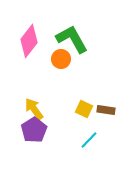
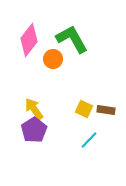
pink diamond: moved 1 px up
orange circle: moved 8 px left
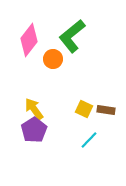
green L-shape: moved 3 px up; rotated 100 degrees counterclockwise
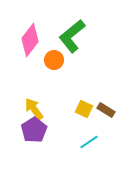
pink diamond: moved 1 px right
orange circle: moved 1 px right, 1 px down
brown rectangle: rotated 24 degrees clockwise
cyan line: moved 2 px down; rotated 12 degrees clockwise
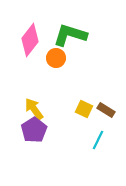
green L-shape: moved 2 px left, 1 px up; rotated 56 degrees clockwise
orange circle: moved 2 px right, 2 px up
cyan line: moved 9 px right, 2 px up; rotated 30 degrees counterclockwise
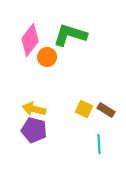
orange circle: moved 9 px left, 1 px up
yellow arrow: rotated 40 degrees counterclockwise
purple pentagon: rotated 25 degrees counterclockwise
cyan line: moved 1 px right, 4 px down; rotated 30 degrees counterclockwise
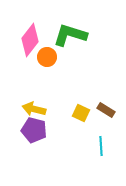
yellow square: moved 3 px left, 4 px down
cyan line: moved 2 px right, 2 px down
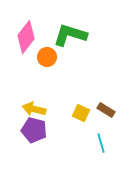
pink diamond: moved 4 px left, 3 px up
cyan line: moved 3 px up; rotated 12 degrees counterclockwise
